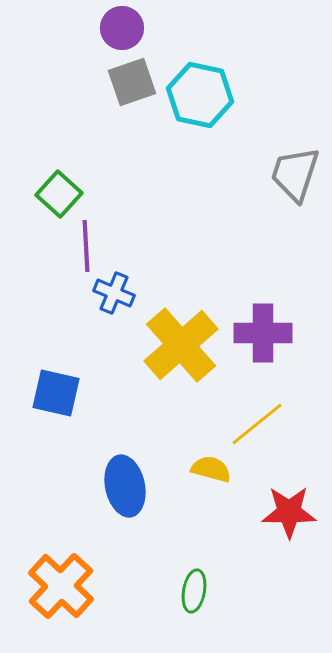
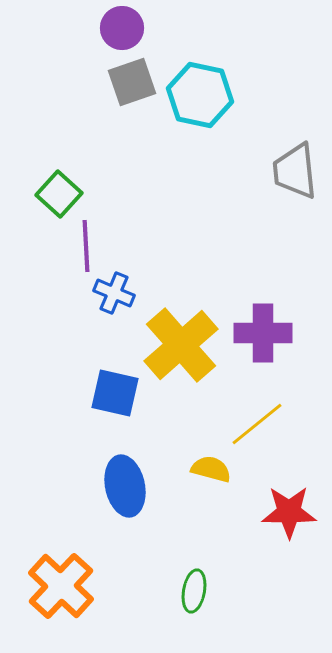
gray trapezoid: moved 3 px up; rotated 24 degrees counterclockwise
blue square: moved 59 px right
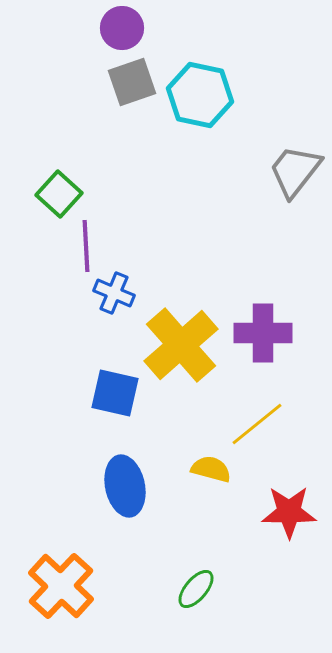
gray trapezoid: rotated 44 degrees clockwise
green ellipse: moved 2 px right, 2 px up; rotated 30 degrees clockwise
